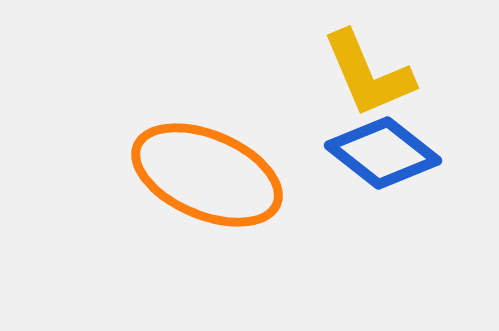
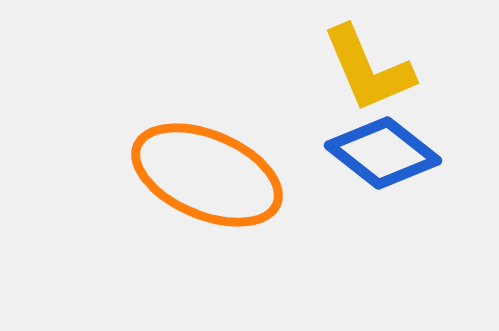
yellow L-shape: moved 5 px up
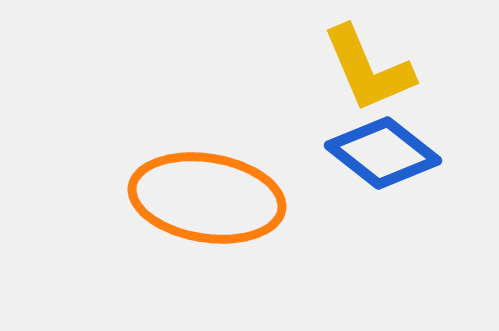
orange ellipse: moved 23 px down; rotated 14 degrees counterclockwise
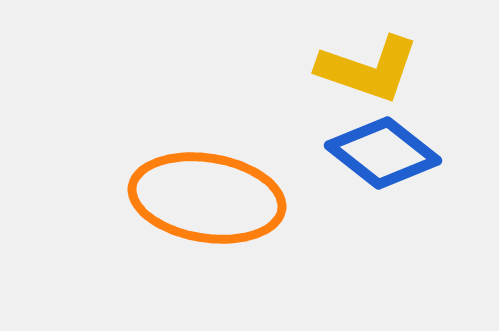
yellow L-shape: rotated 48 degrees counterclockwise
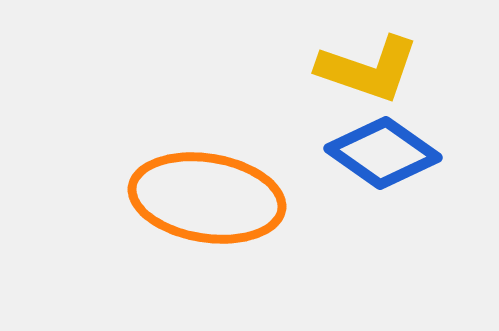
blue diamond: rotated 3 degrees counterclockwise
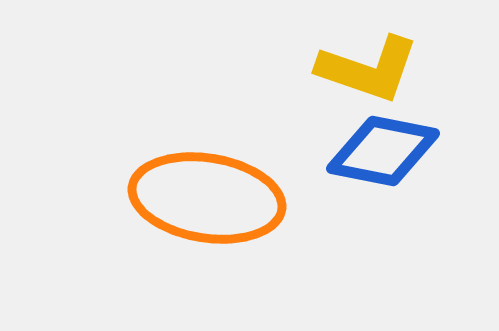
blue diamond: moved 2 px up; rotated 24 degrees counterclockwise
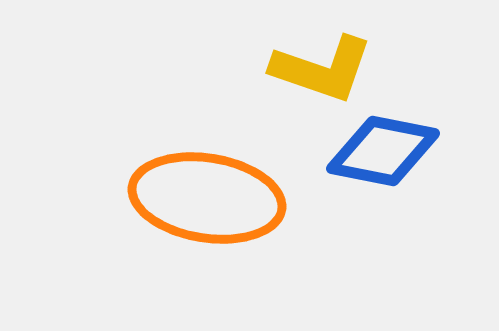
yellow L-shape: moved 46 px left
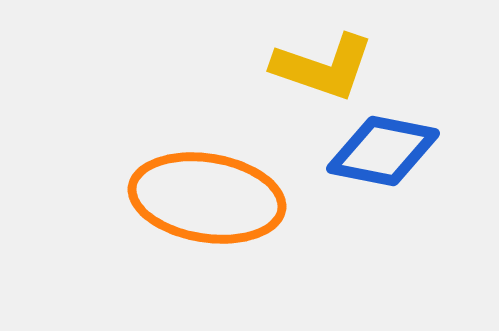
yellow L-shape: moved 1 px right, 2 px up
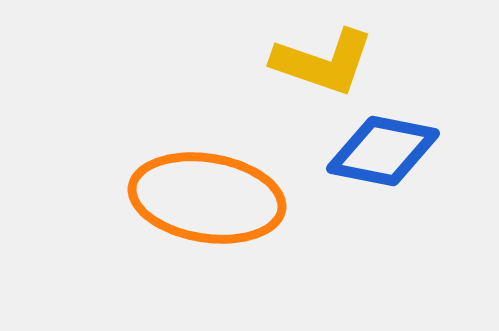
yellow L-shape: moved 5 px up
